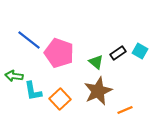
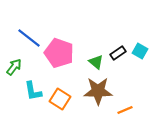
blue line: moved 2 px up
green arrow: moved 9 px up; rotated 120 degrees clockwise
brown star: rotated 24 degrees clockwise
orange square: rotated 15 degrees counterclockwise
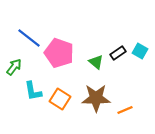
brown star: moved 2 px left, 7 px down
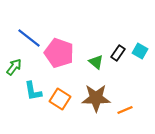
black rectangle: rotated 21 degrees counterclockwise
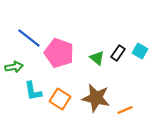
green triangle: moved 1 px right, 4 px up
green arrow: rotated 42 degrees clockwise
brown star: rotated 12 degrees clockwise
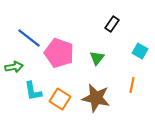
black rectangle: moved 6 px left, 29 px up
green triangle: rotated 28 degrees clockwise
orange line: moved 7 px right, 25 px up; rotated 56 degrees counterclockwise
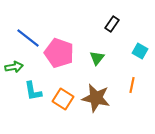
blue line: moved 1 px left
orange square: moved 3 px right
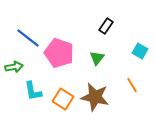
black rectangle: moved 6 px left, 2 px down
orange line: rotated 42 degrees counterclockwise
brown star: moved 1 px left, 1 px up
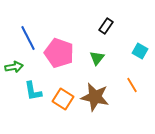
blue line: rotated 25 degrees clockwise
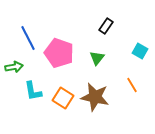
orange square: moved 1 px up
